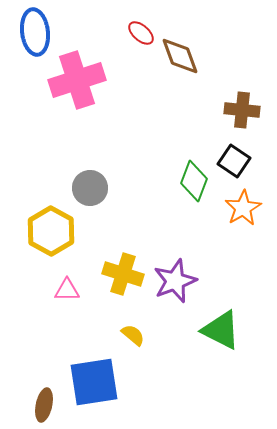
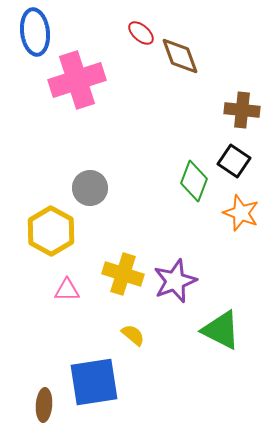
orange star: moved 2 px left, 5 px down; rotated 21 degrees counterclockwise
brown ellipse: rotated 8 degrees counterclockwise
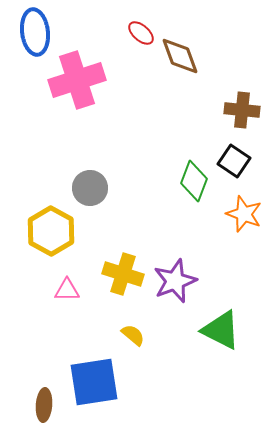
orange star: moved 3 px right, 1 px down
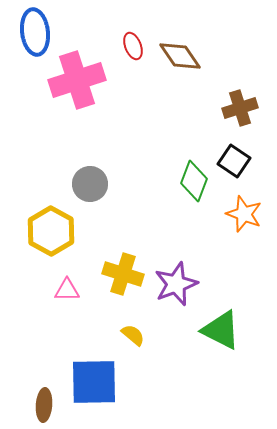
red ellipse: moved 8 px left, 13 px down; rotated 28 degrees clockwise
brown diamond: rotated 15 degrees counterclockwise
brown cross: moved 2 px left, 2 px up; rotated 24 degrees counterclockwise
gray circle: moved 4 px up
purple star: moved 1 px right, 3 px down
blue square: rotated 8 degrees clockwise
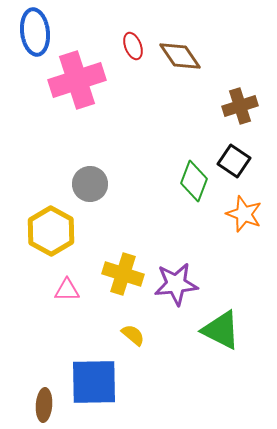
brown cross: moved 2 px up
purple star: rotated 15 degrees clockwise
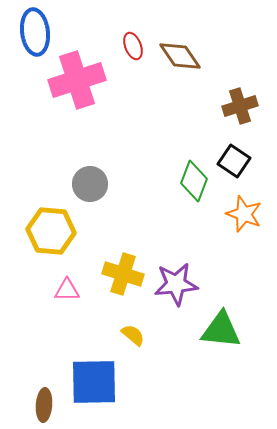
yellow hexagon: rotated 24 degrees counterclockwise
green triangle: rotated 21 degrees counterclockwise
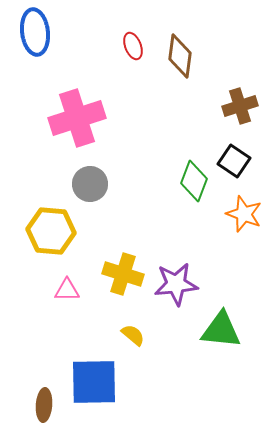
brown diamond: rotated 42 degrees clockwise
pink cross: moved 38 px down
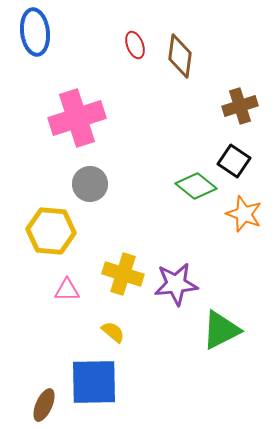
red ellipse: moved 2 px right, 1 px up
green diamond: moved 2 px right, 5 px down; rotated 72 degrees counterclockwise
green triangle: rotated 33 degrees counterclockwise
yellow semicircle: moved 20 px left, 3 px up
brown ellipse: rotated 20 degrees clockwise
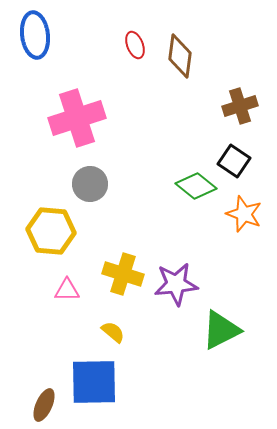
blue ellipse: moved 3 px down
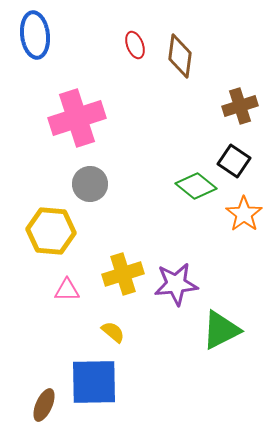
orange star: rotated 15 degrees clockwise
yellow cross: rotated 36 degrees counterclockwise
